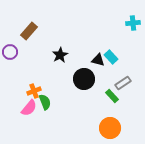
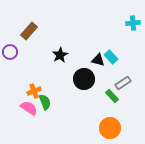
pink semicircle: rotated 96 degrees counterclockwise
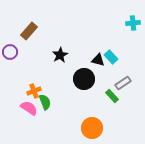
orange circle: moved 18 px left
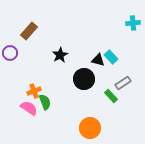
purple circle: moved 1 px down
green rectangle: moved 1 px left
orange circle: moved 2 px left
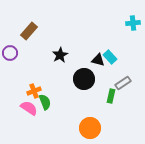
cyan rectangle: moved 1 px left
green rectangle: rotated 56 degrees clockwise
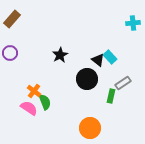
brown rectangle: moved 17 px left, 12 px up
black triangle: rotated 24 degrees clockwise
black circle: moved 3 px right
orange cross: rotated 32 degrees counterclockwise
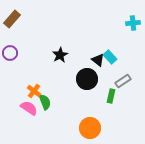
gray rectangle: moved 2 px up
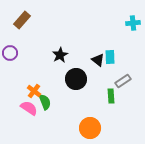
brown rectangle: moved 10 px right, 1 px down
cyan rectangle: rotated 40 degrees clockwise
black circle: moved 11 px left
green rectangle: rotated 16 degrees counterclockwise
